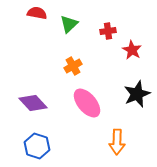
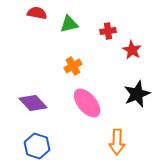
green triangle: rotated 30 degrees clockwise
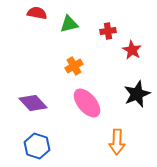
orange cross: moved 1 px right
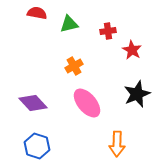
orange arrow: moved 2 px down
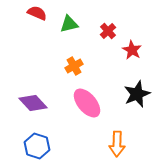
red semicircle: rotated 12 degrees clockwise
red cross: rotated 35 degrees counterclockwise
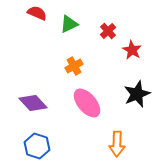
green triangle: rotated 12 degrees counterclockwise
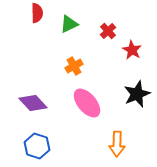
red semicircle: rotated 66 degrees clockwise
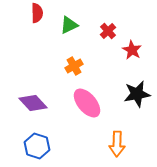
green triangle: moved 1 px down
black star: rotated 12 degrees clockwise
